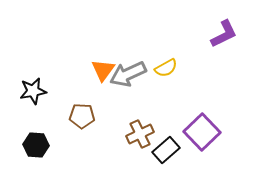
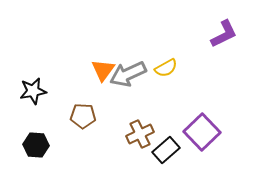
brown pentagon: moved 1 px right
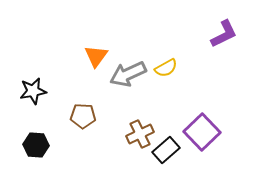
orange triangle: moved 7 px left, 14 px up
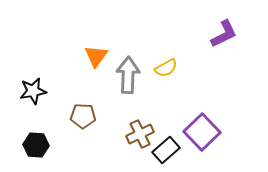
gray arrow: moved 1 px down; rotated 117 degrees clockwise
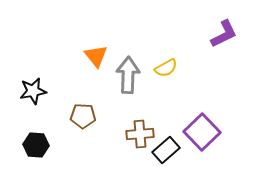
orange triangle: rotated 15 degrees counterclockwise
brown cross: rotated 20 degrees clockwise
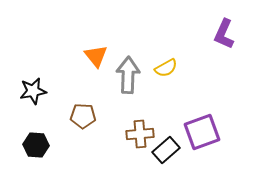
purple L-shape: rotated 140 degrees clockwise
purple square: rotated 24 degrees clockwise
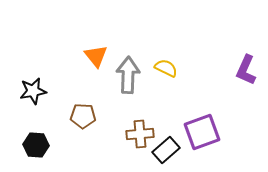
purple L-shape: moved 22 px right, 36 px down
yellow semicircle: rotated 125 degrees counterclockwise
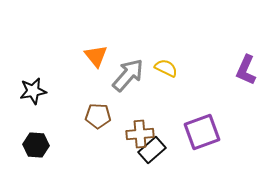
gray arrow: rotated 39 degrees clockwise
brown pentagon: moved 15 px right
black rectangle: moved 14 px left
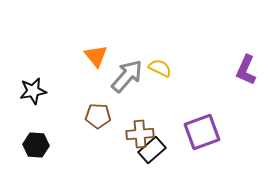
yellow semicircle: moved 6 px left
gray arrow: moved 1 px left, 1 px down
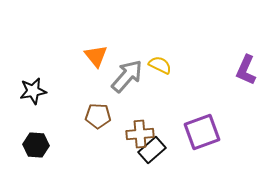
yellow semicircle: moved 3 px up
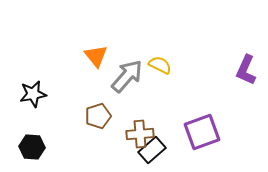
black star: moved 3 px down
brown pentagon: rotated 20 degrees counterclockwise
black hexagon: moved 4 px left, 2 px down
